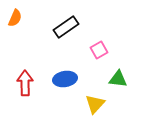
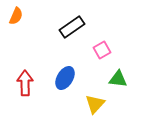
orange semicircle: moved 1 px right, 2 px up
black rectangle: moved 6 px right
pink square: moved 3 px right
blue ellipse: moved 1 px up; rotated 50 degrees counterclockwise
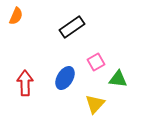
pink square: moved 6 px left, 12 px down
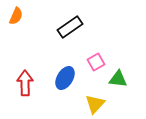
black rectangle: moved 2 px left
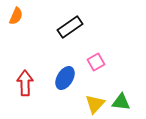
green triangle: moved 3 px right, 23 px down
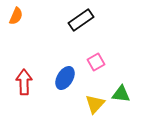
black rectangle: moved 11 px right, 7 px up
red arrow: moved 1 px left, 1 px up
green triangle: moved 8 px up
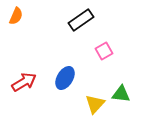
pink square: moved 8 px right, 11 px up
red arrow: rotated 60 degrees clockwise
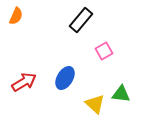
black rectangle: rotated 15 degrees counterclockwise
yellow triangle: rotated 30 degrees counterclockwise
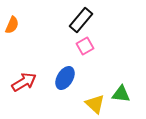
orange semicircle: moved 4 px left, 9 px down
pink square: moved 19 px left, 5 px up
